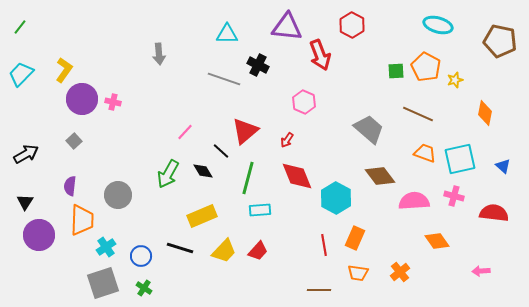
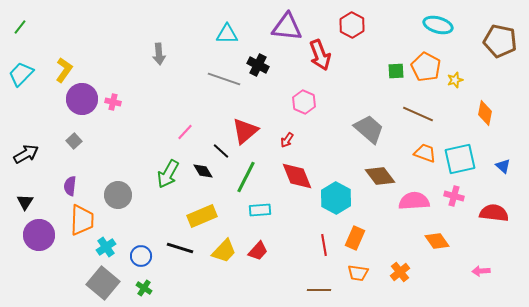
green line at (248, 178): moved 2 px left, 1 px up; rotated 12 degrees clockwise
gray square at (103, 283): rotated 32 degrees counterclockwise
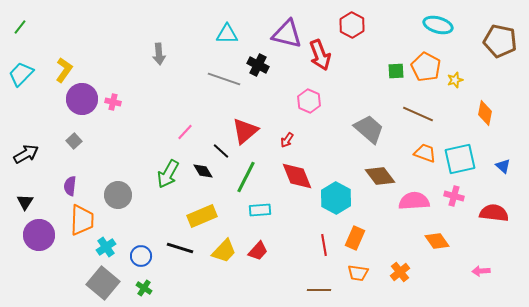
purple triangle at (287, 27): moved 7 px down; rotated 8 degrees clockwise
pink hexagon at (304, 102): moved 5 px right, 1 px up
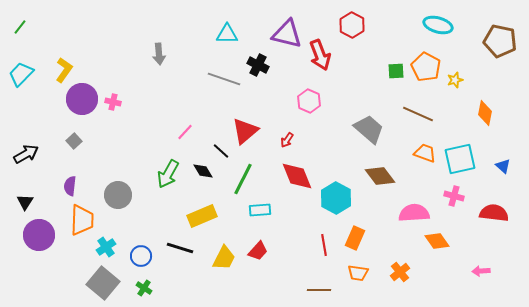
green line at (246, 177): moved 3 px left, 2 px down
pink semicircle at (414, 201): moved 12 px down
yellow trapezoid at (224, 251): moved 7 px down; rotated 16 degrees counterclockwise
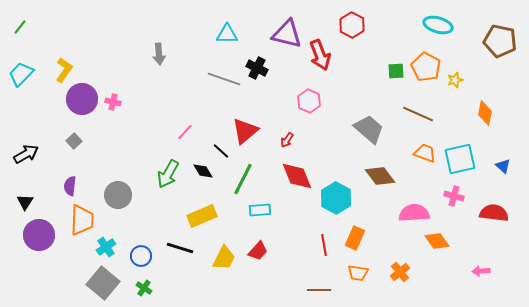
black cross at (258, 65): moved 1 px left, 3 px down
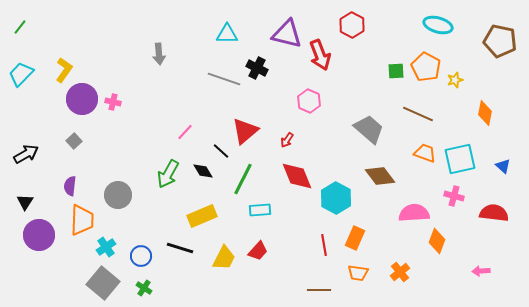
orange diamond at (437, 241): rotated 55 degrees clockwise
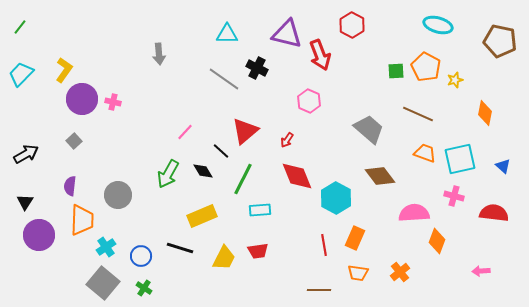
gray line at (224, 79): rotated 16 degrees clockwise
red trapezoid at (258, 251): rotated 40 degrees clockwise
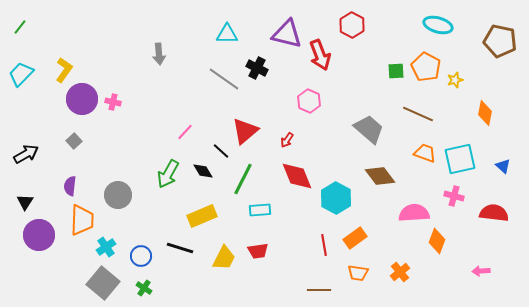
orange rectangle at (355, 238): rotated 30 degrees clockwise
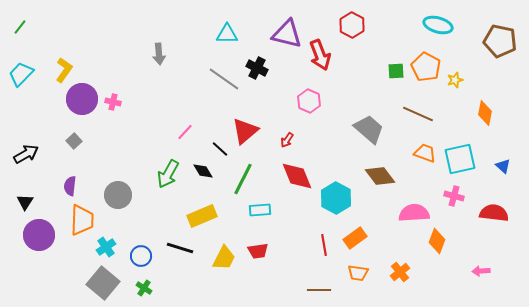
black line at (221, 151): moved 1 px left, 2 px up
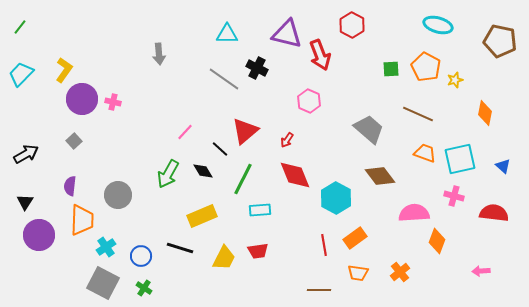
green square at (396, 71): moved 5 px left, 2 px up
red diamond at (297, 176): moved 2 px left, 1 px up
gray square at (103, 283): rotated 12 degrees counterclockwise
